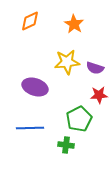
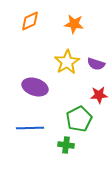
orange star: rotated 24 degrees counterclockwise
yellow star: rotated 25 degrees counterclockwise
purple semicircle: moved 1 px right, 4 px up
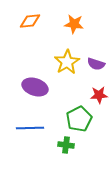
orange diamond: rotated 20 degrees clockwise
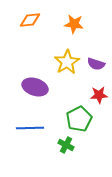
orange diamond: moved 1 px up
green cross: rotated 21 degrees clockwise
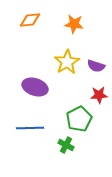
purple semicircle: moved 2 px down
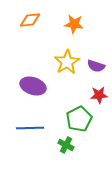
purple ellipse: moved 2 px left, 1 px up
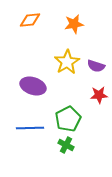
orange star: rotated 18 degrees counterclockwise
green pentagon: moved 11 px left
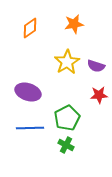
orange diamond: moved 8 px down; rotated 30 degrees counterclockwise
purple ellipse: moved 5 px left, 6 px down
green pentagon: moved 1 px left, 1 px up
